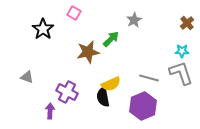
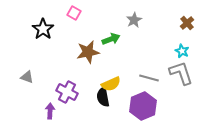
green arrow: rotated 24 degrees clockwise
cyan star: rotated 24 degrees clockwise
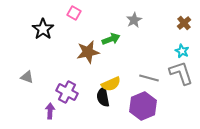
brown cross: moved 3 px left
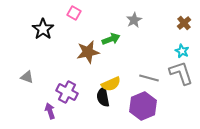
purple arrow: rotated 21 degrees counterclockwise
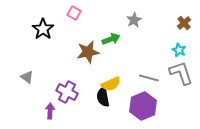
cyan star: moved 3 px left, 1 px up
gray triangle: rotated 16 degrees clockwise
purple arrow: rotated 21 degrees clockwise
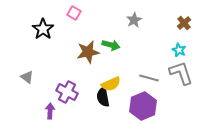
green arrow: moved 6 px down; rotated 36 degrees clockwise
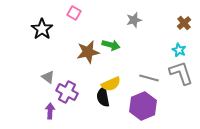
gray star: rotated 14 degrees clockwise
black star: moved 1 px left
gray triangle: moved 21 px right
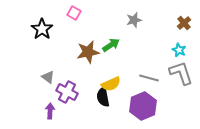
green arrow: rotated 48 degrees counterclockwise
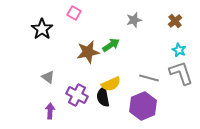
brown cross: moved 9 px left, 2 px up
purple cross: moved 10 px right, 3 px down
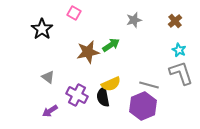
gray line: moved 7 px down
purple arrow: rotated 126 degrees counterclockwise
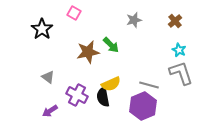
green arrow: rotated 78 degrees clockwise
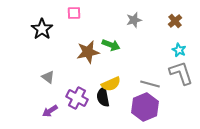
pink square: rotated 32 degrees counterclockwise
green arrow: rotated 24 degrees counterclockwise
gray line: moved 1 px right, 1 px up
purple cross: moved 3 px down
purple hexagon: moved 2 px right, 1 px down
